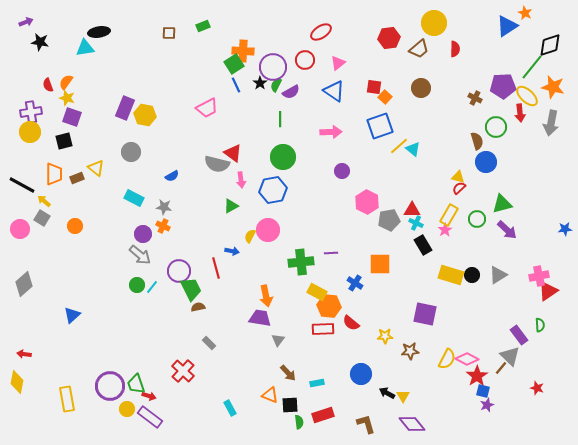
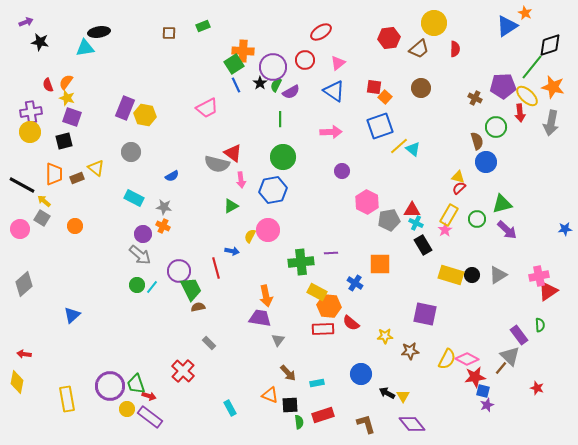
red star at (477, 376): moved 2 px left, 1 px down; rotated 25 degrees clockwise
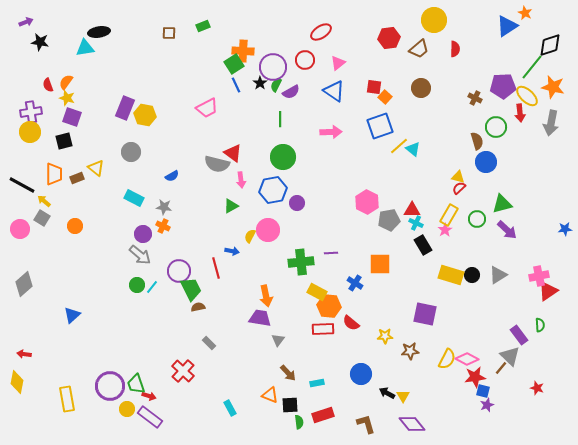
yellow circle at (434, 23): moved 3 px up
purple circle at (342, 171): moved 45 px left, 32 px down
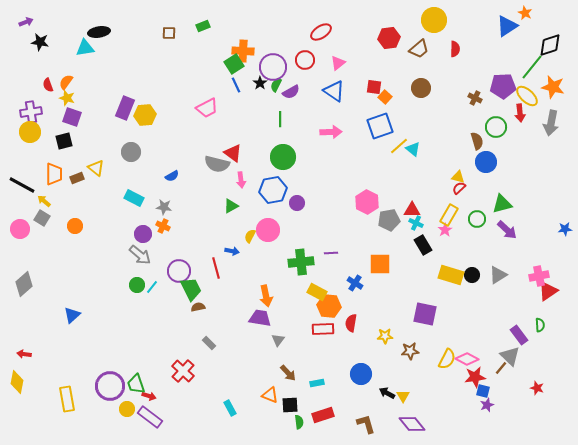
yellow hexagon at (145, 115): rotated 15 degrees counterclockwise
red semicircle at (351, 323): rotated 60 degrees clockwise
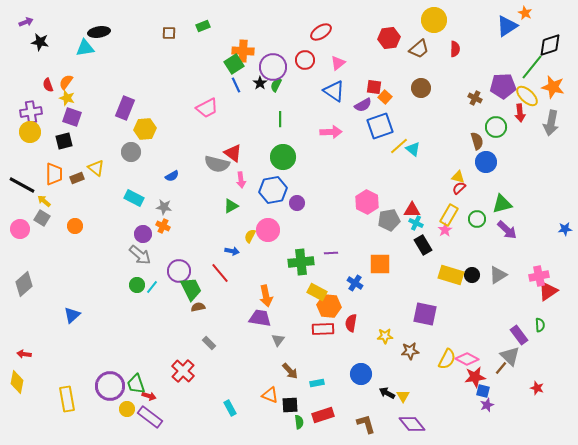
purple semicircle at (291, 92): moved 72 px right, 13 px down
yellow hexagon at (145, 115): moved 14 px down
red line at (216, 268): moved 4 px right, 5 px down; rotated 25 degrees counterclockwise
brown arrow at (288, 373): moved 2 px right, 2 px up
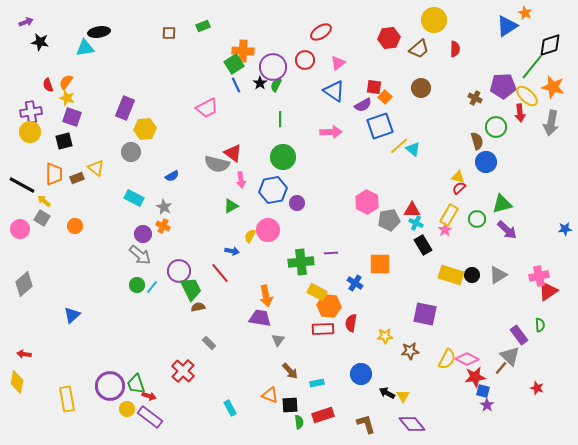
gray star at (164, 207): rotated 21 degrees clockwise
purple star at (487, 405): rotated 16 degrees counterclockwise
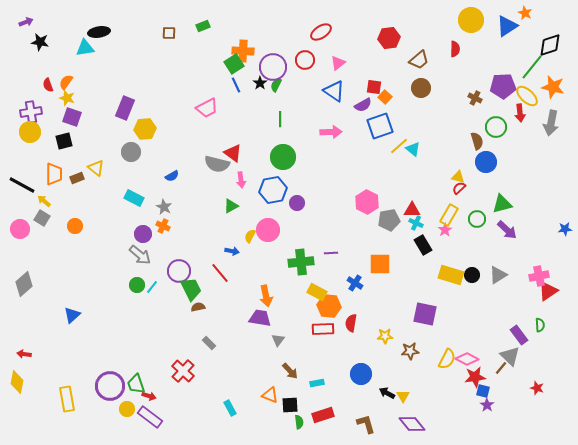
yellow circle at (434, 20): moved 37 px right
brown trapezoid at (419, 49): moved 11 px down
